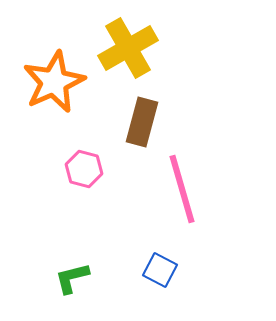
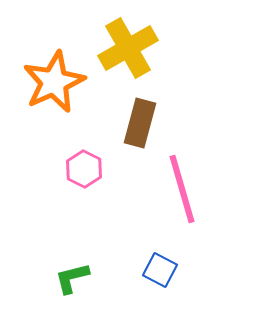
brown rectangle: moved 2 px left, 1 px down
pink hexagon: rotated 12 degrees clockwise
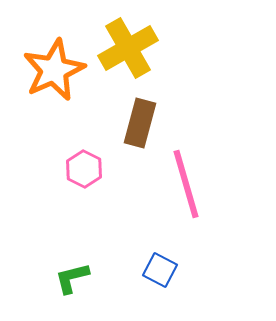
orange star: moved 12 px up
pink line: moved 4 px right, 5 px up
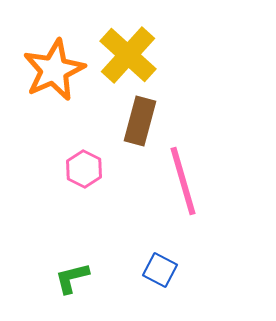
yellow cross: moved 7 px down; rotated 18 degrees counterclockwise
brown rectangle: moved 2 px up
pink line: moved 3 px left, 3 px up
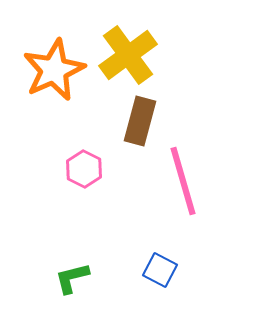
yellow cross: rotated 12 degrees clockwise
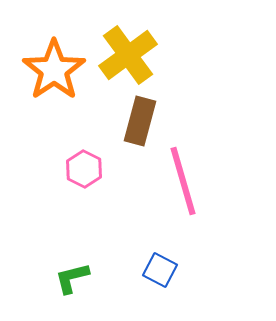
orange star: rotated 10 degrees counterclockwise
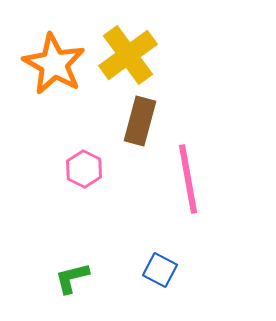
orange star: moved 6 px up; rotated 8 degrees counterclockwise
pink line: moved 5 px right, 2 px up; rotated 6 degrees clockwise
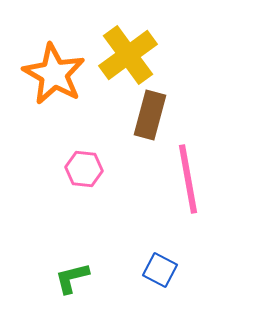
orange star: moved 10 px down
brown rectangle: moved 10 px right, 6 px up
pink hexagon: rotated 21 degrees counterclockwise
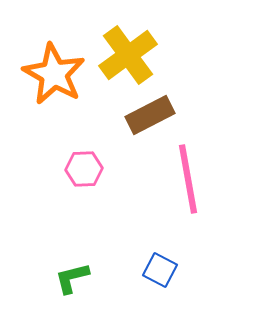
brown rectangle: rotated 48 degrees clockwise
pink hexagon: rotated 9 degrees counterclockwise
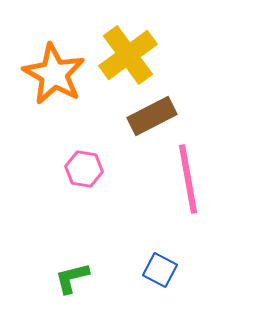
brown rectangle: moved 2 px right, 1 px down
pink hexagon: rotated 12 degrees clockwise
